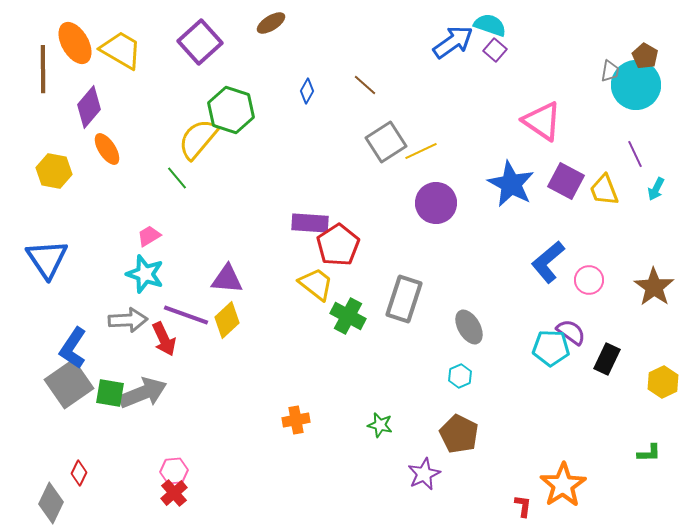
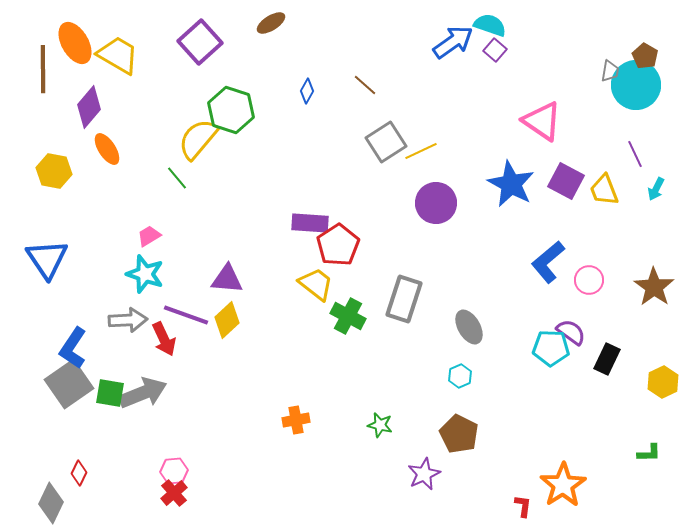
yellow trapezoid at (121, 50): moved 3 px left, 5 px down
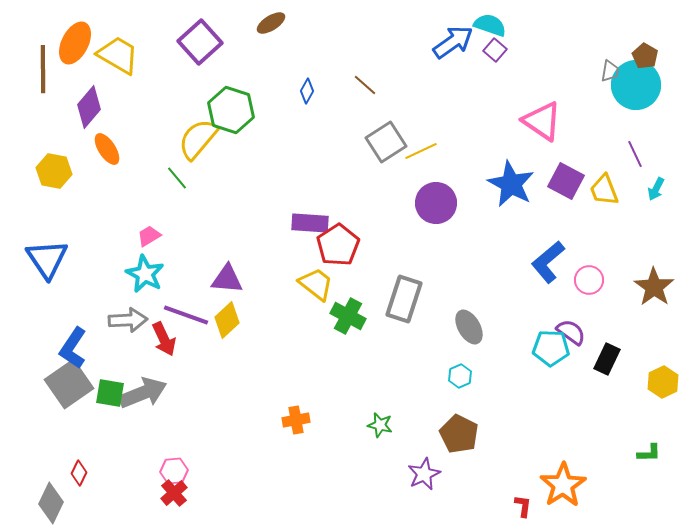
orange ellipse at (75, 43): rotated 57 degrees clockwise
cyan star at (145, 274): rotated 9 degrees clockwise
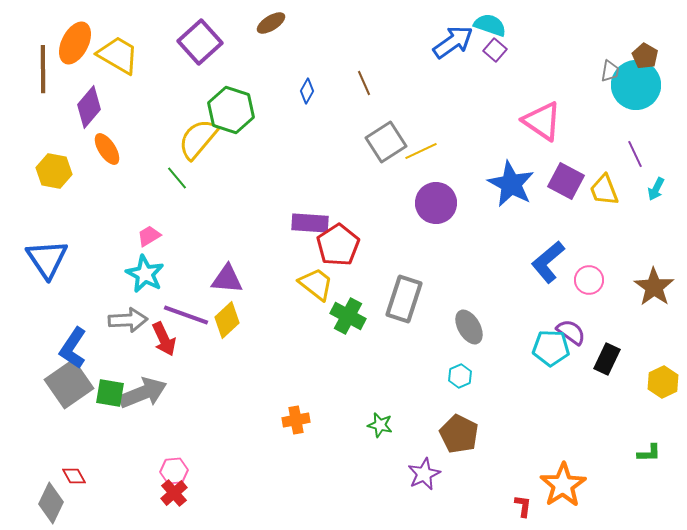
brown line at (365, 85): moved 1 px left, 2 px up; rotated 25 degrees clockwise
red diamond at (79, 473): moved 5 px left, 3 px down; rotated 55 degrees counterclockwise
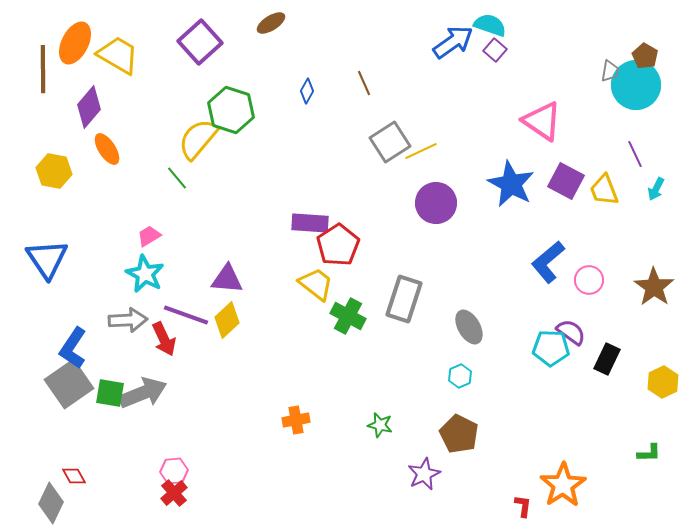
gray square at (386, 142): moved 4 px right
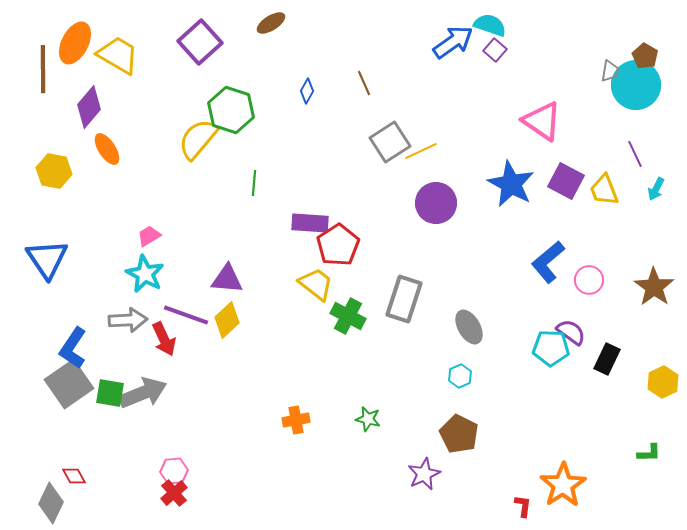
green line at (177, 178): moved 77 px right, 5 px down; rotated 45 degrees clockwise
green star at (380, 425): moved 12 px left, 6 px up
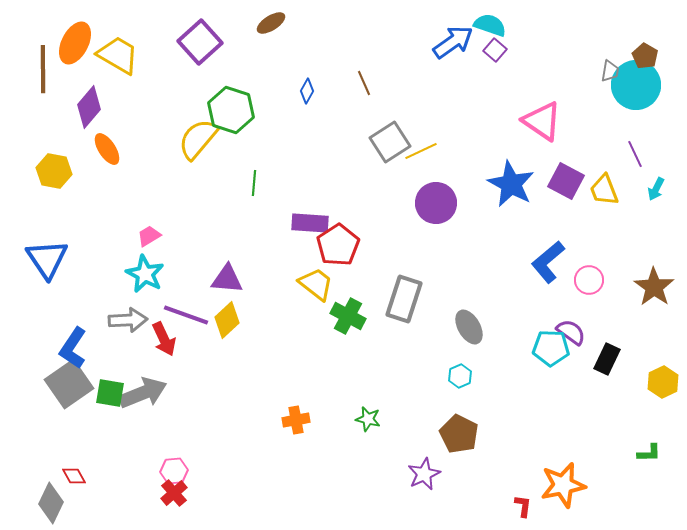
orange star at (563, 485): rotated 21 degrees clockwise
